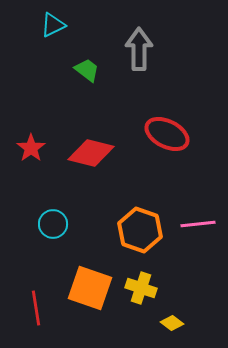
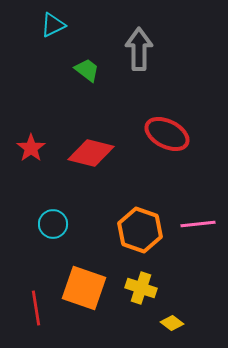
orange square: moved 6 px left
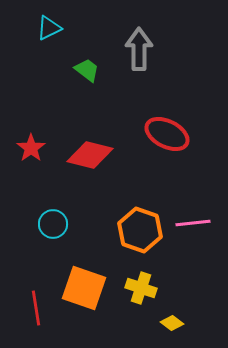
cyan triangle: moved 4 px left, 3 px down
red diamond: moved 1 px left, 2 px down
pink line: moved 5 px left, 1 px up
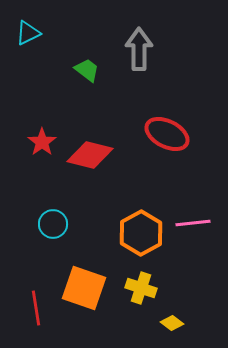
cyan triangle: moved 21 px left, 5 px down
red star: moved 11 px right, 6 px up
orange hexagon: moved 1 px right, 3 px down; rotated 12 degrees clockwise
